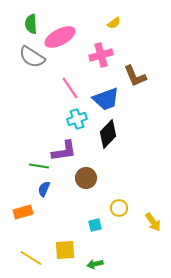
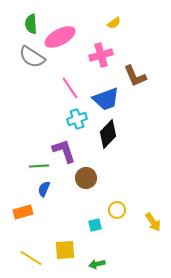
purple L-shape: rotated 100 degrees counterclockwise
green line: rotated 12 degrees counterclockwise
yellow circle: moved 2 px left, 2 px down
green arrow: moved 2 px right
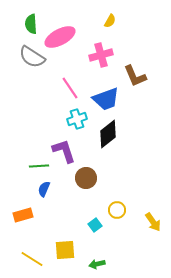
yellow semicircle: moved 4 px left, 2 px up; rotated 24 degrees counterclockwise
black diamond: rotated 8 degrees clockwise
orange rectangle: moved 3 px down
cyan square: rotated 24 degrees counterclockwise
yellow line: moved 1 px right, 1 px down
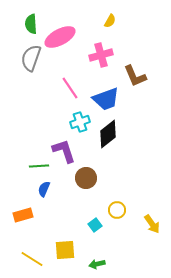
gray semicircle: moved 1 px left, 1 px down; rotated 76 degrees clockwise
cyan cross: moved 3 px right, 3 px down
yellow arrow: moved 1 px left, 2 px down
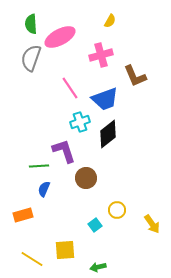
blue trapezoid: moved 1 px left
green arrow: moved 1 px right, 3 px down
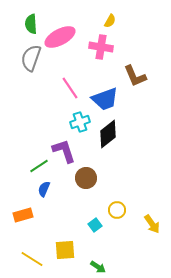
pink cross: moved 8 px up; rotated 25 degrees clockwise
green line: rotated 30 degrees counterclockwise
green arrow: rotated 133 degrees counterclockwise
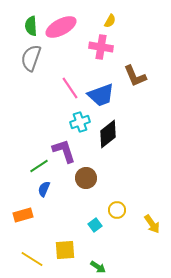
green semicircle: moved 2 px down
pink ellipse: moved 1 px right, 10 px up
blue trapezoid: moved 4 px left, 4 px up
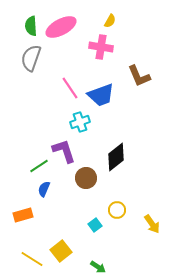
brown L-shape: moved 4 px right
black diamond: moved 8 px right, 23 px down
yellow square: moved 4 px left, 1 px down; rotated 35 degrees counterclockwise
